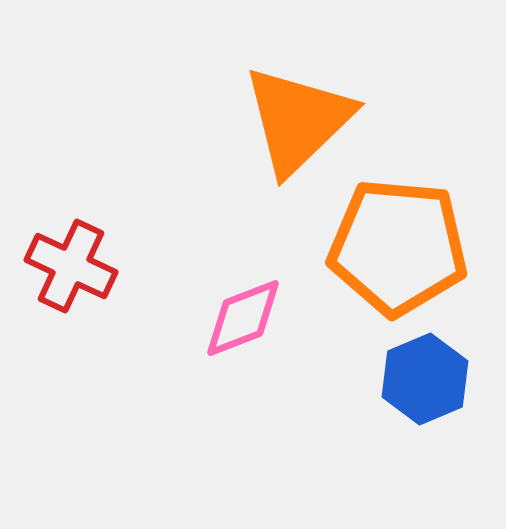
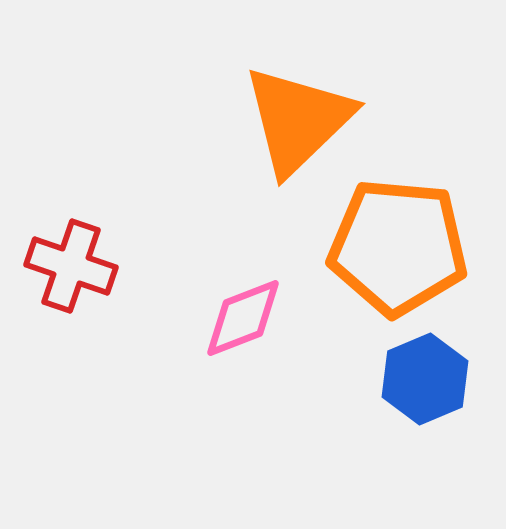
red cross: rotated 6 degrees counterclockwise
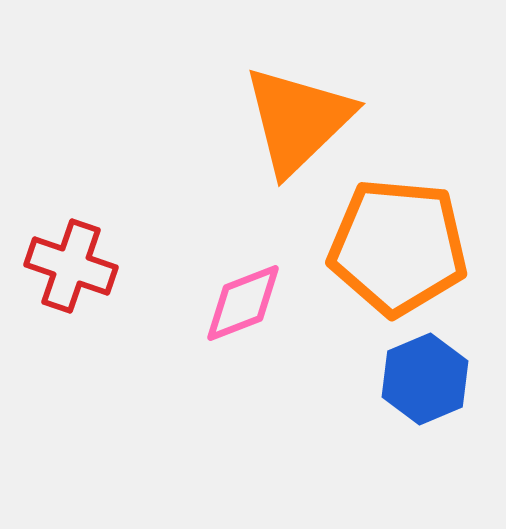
pink diamond: moved 15 px up
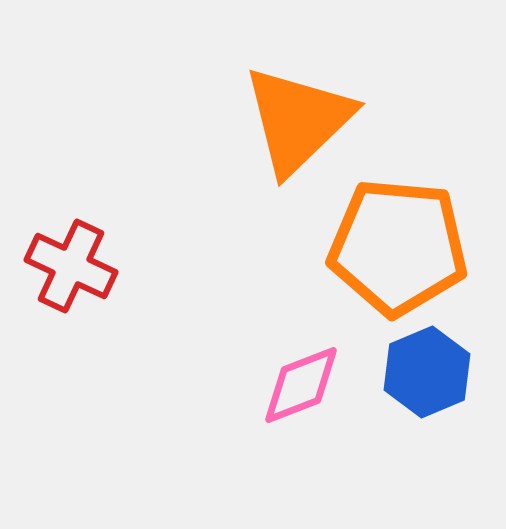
red cross: rotated 6 degrees clockwise
pink diamond: moved 58 px right, 82 px down
blue hexagon: moved 2 px right, 7 px up
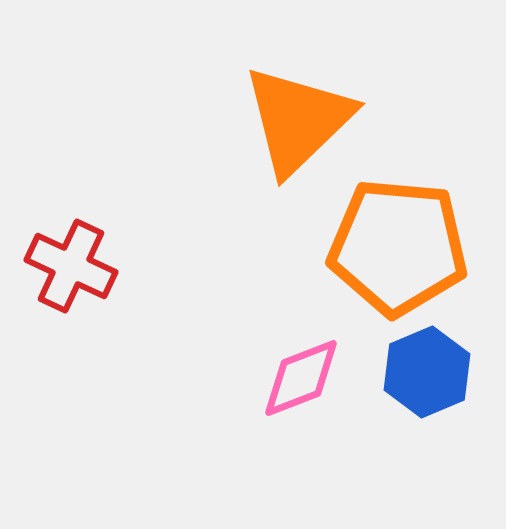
pink diamond: moved 7 px up
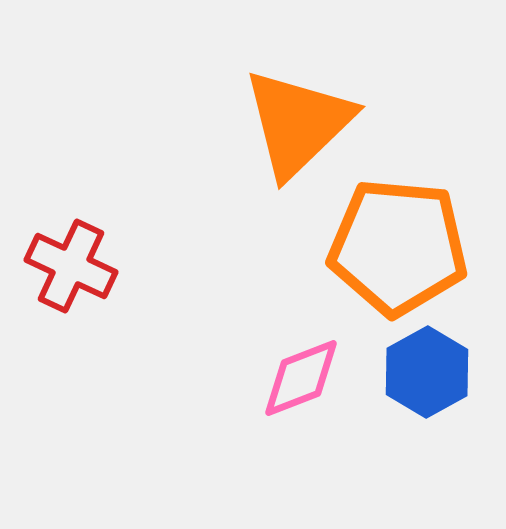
orange triangle: moved 3 px down
blue hexagon: rotated 6 degrees counterclockwise
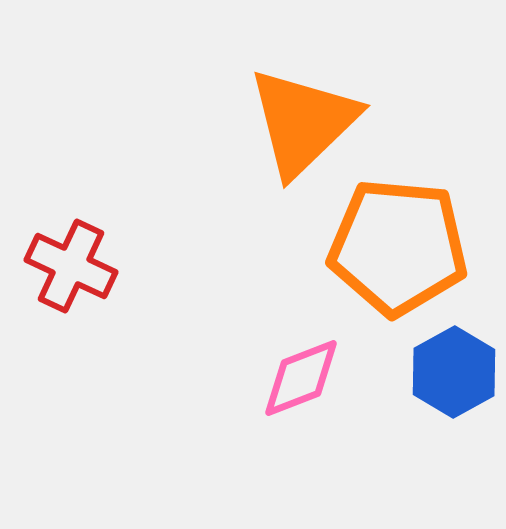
orange triangle: moved 5 px right, 1 px up
blue hexagon: moved 27 px right
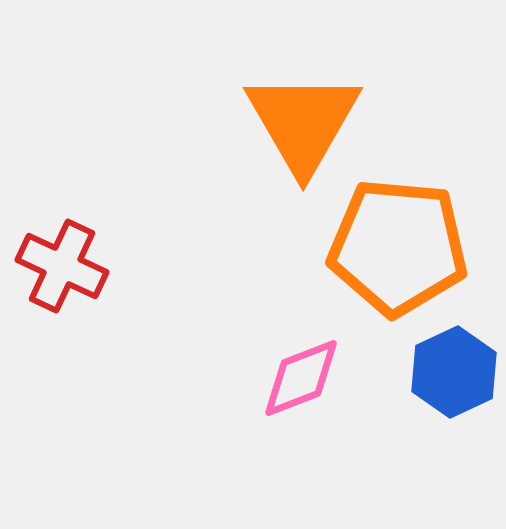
orange triangle: rotated 16 degrees counterclockwise
red cross: moved 9 px left
blue hexagon: rotated 4 degrees clockwise
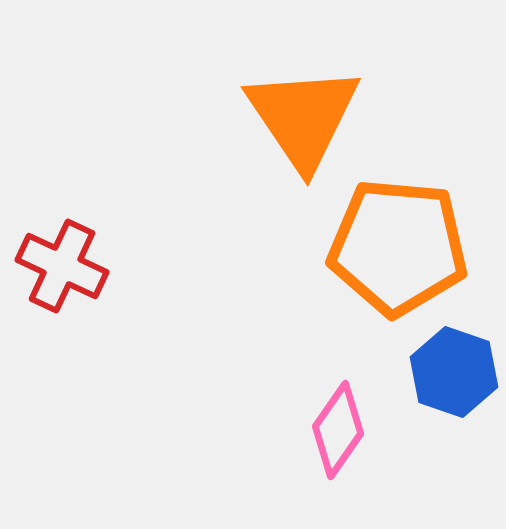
orange triangle: moved 5 px up; rotated 4 degrees counterclockwise
blue hexagon: rotated 16 degrees counterclockwise
pink diamond: moved 37 px right, 52 px down; rotated 34 degrees counterclockwise
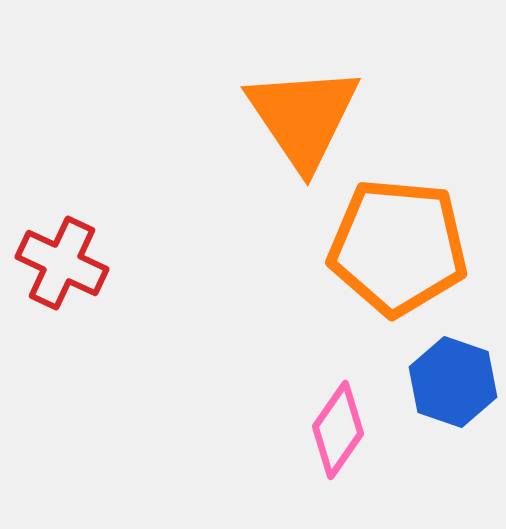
red cross: moved 3 px up
blue hexagon: moved 1 px left, 10 px down
